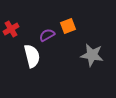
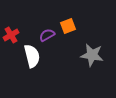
red cross: moved 6 px down
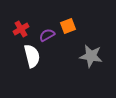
red cross: moved 10 px right, 6 px up
gray star: moved 1 px left, 1 px down
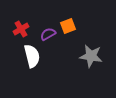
purple semicircle: moved 1 px right, 1 px up
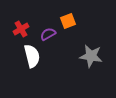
orange square: moved 5 px up
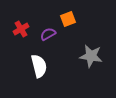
orange square: moved 2 px up
white semicircle: moved 7 px right, 10 px down
